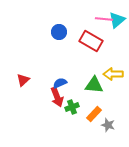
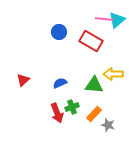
red arrow: moved 16 px down
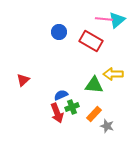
blue semicircle: moved 1 px right, 12 px down
gray star: moved 1 px left, 1 px down
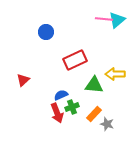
blue circle: moved 13 px left
red rectangle: moved 16 px left, 19 px down; rotated 55 degrees counterclockwise
yellow arrow: moved 2 px right
gray star: moved 2 px up
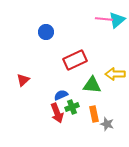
green triangle: moved 2 px left
orange rectangle: rotated 56 degrees counterclockwise
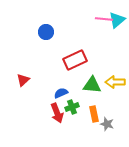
yellow arrow: moved 8 px down
blue semicircle: moved 2 px up
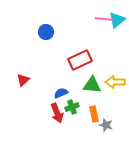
red rectangle: moved 5 px right
gray star: moved 1 px left, 1 px down
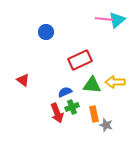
red triangle: rotated 40 degrees counterclockwise
blue semicircle: moved 4 px right, 1 px up
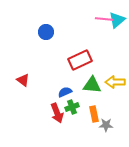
gray star: rotated 16 degrees counterclockwise
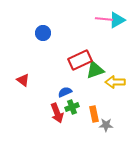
cyan triangle: rotated 12 degrees clockwise
blue circle: moved 3 px left, 1 px down
green triangle: moved 3 px right, 15 px up; rotated 24 degrees counterclockwise
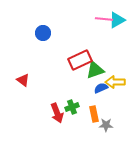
blue semicircle: moved 36 px right, 4 px up
